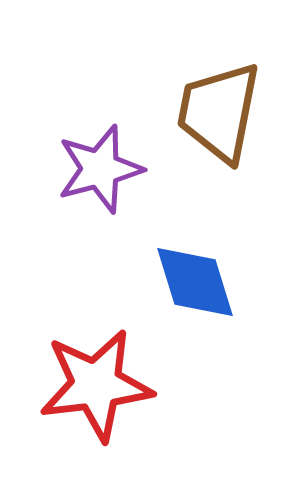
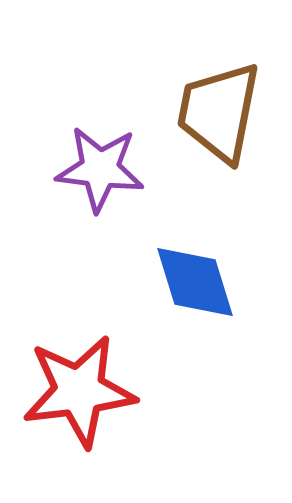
purple star: rotated 22 degrees clockwise
red star: moved 17 px left, 6 px down
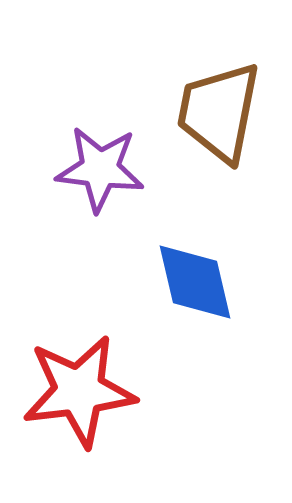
blue diamond: rotated 4 degrees clockwise
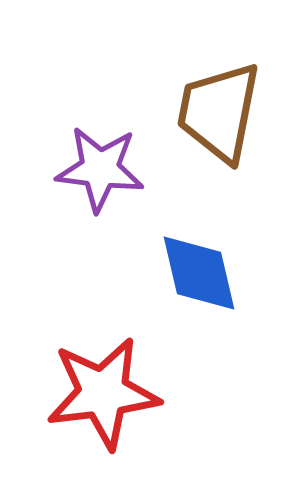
blue diamond: moved 4 px right, 9 px up
red star: moved 24 px right, 2 px down
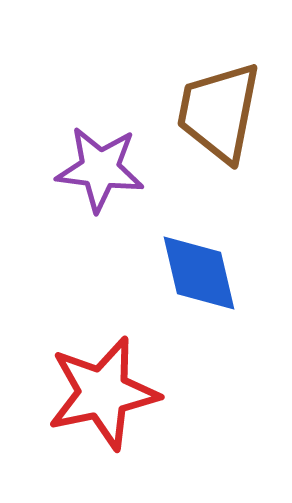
red star: rotated 5 degrees counterclockwise
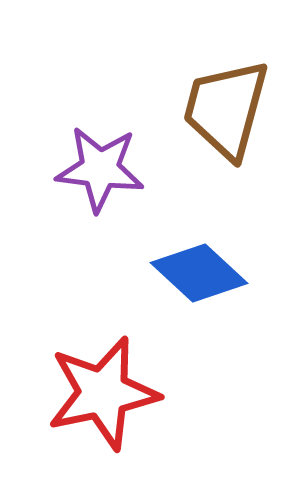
brown trapezoid: moved 7 px right, 3 px up; rotated 4 degrees clockwise
blue diamond: rotated 34 degrees counterclockwise
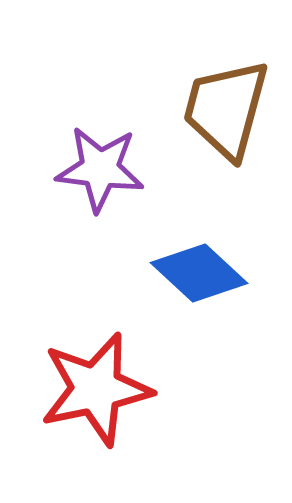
red star: moved 7 px left, 4 px up
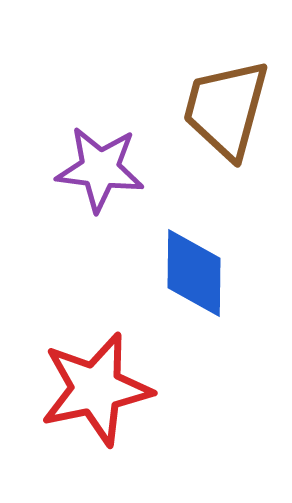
blue diamond: moved 5 px left; rotated 48 degrees clockwise
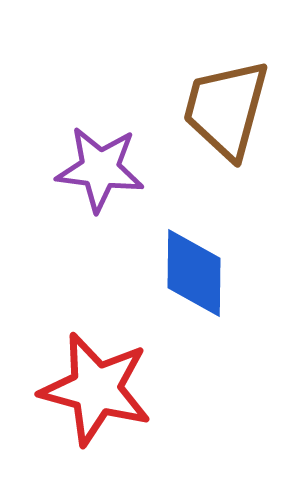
red star: rotated 27 degrees clockwise
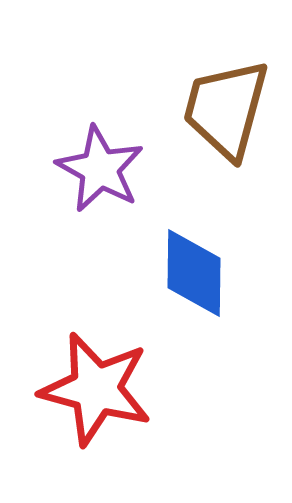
purple star: rotated 22 degrees clockwise
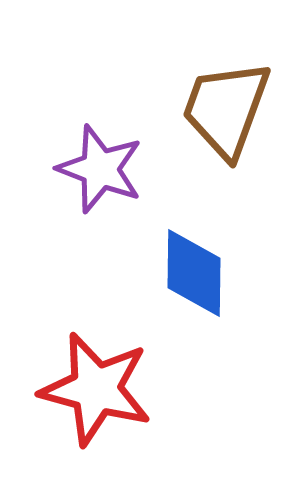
brown trapezoid: rotated 5 degrees clockwise
purple star: rotated 8 degrees counterclockwise
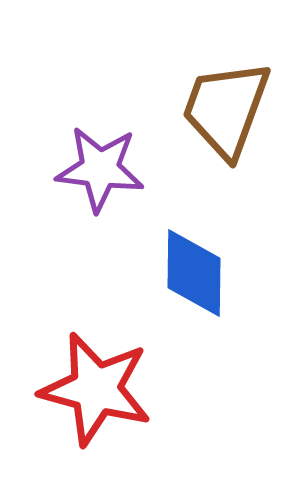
purple star: rotated 14 degrees counterclockwise
